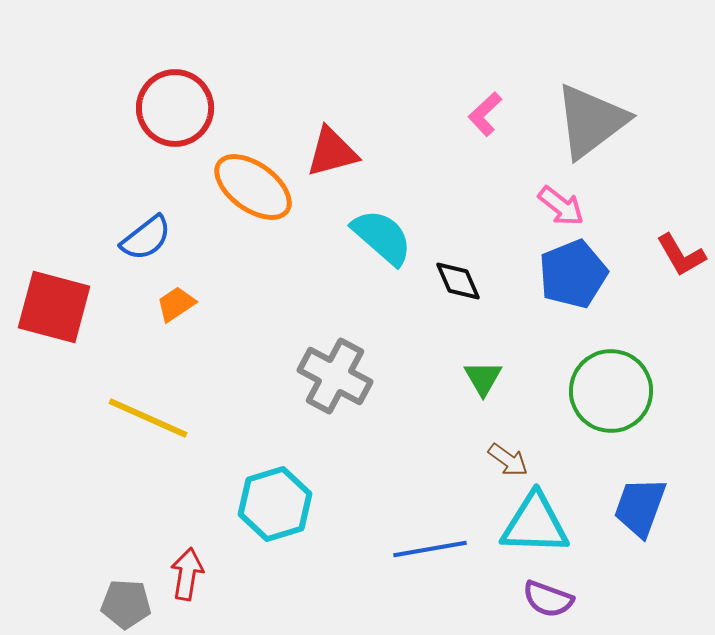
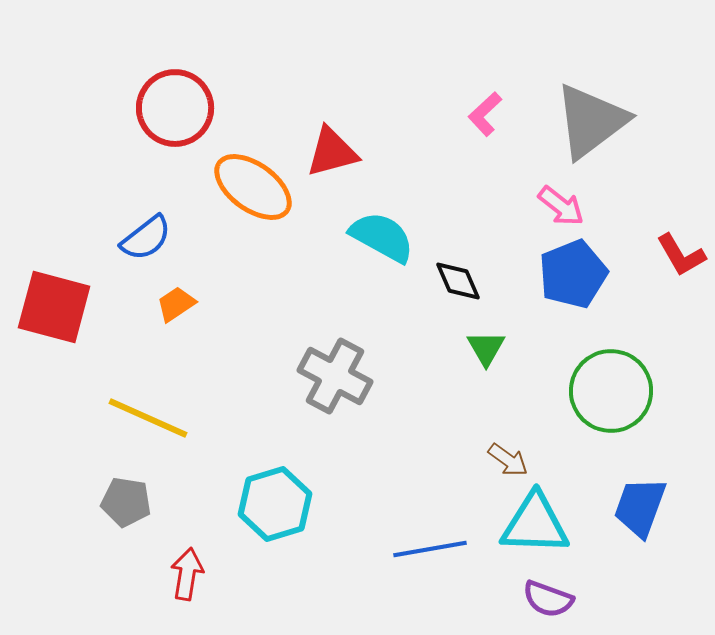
cyan semicircle: rotated 12 degrees counterclockwise
green triangle: moved 3 px right, 30 px up
gray pentagon: moved 102 px up; rotated 6 degrees clockwise
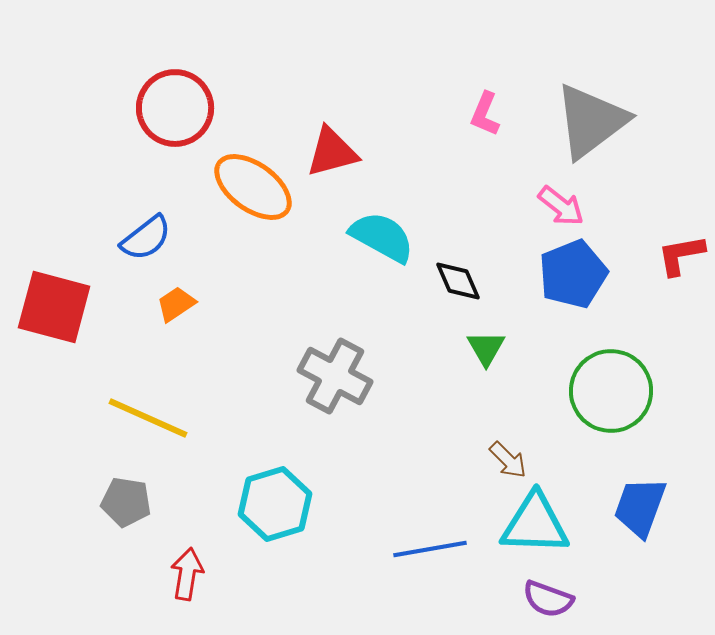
pink L-shape: rotated 24 degrees counterclockwise
red L-shape: rotated 110 degrees clockwise
brown arrow: rotated 9 degrees clockwise
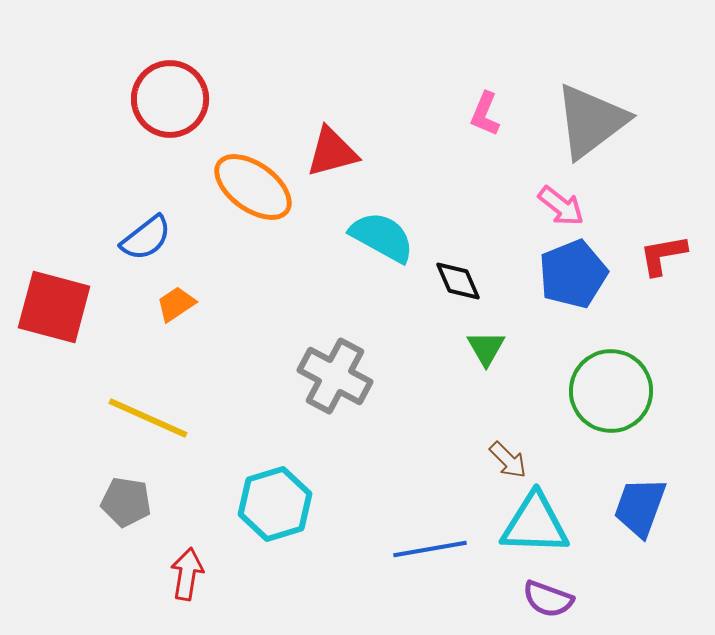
red circle: moved 5 px left, 9 px up
red L-shape: moved 18 px left
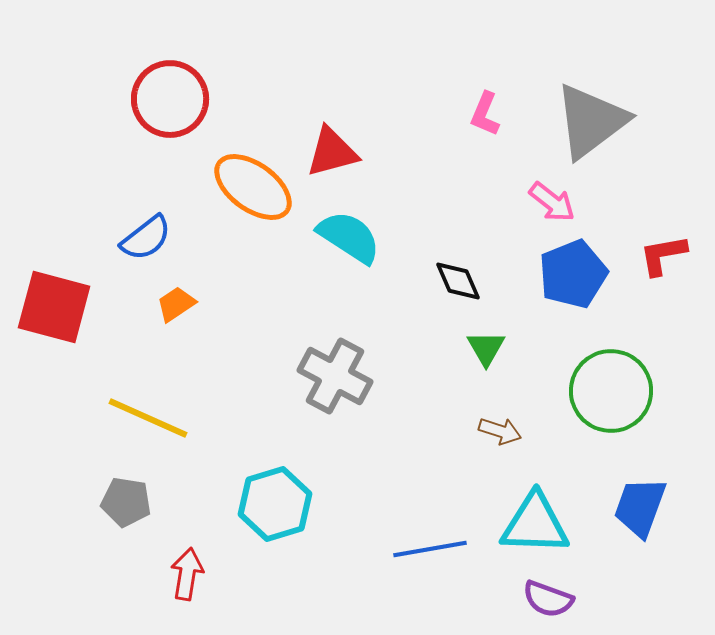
pink arrow: moved 9 px left, 4 px up
cyan semicircle: moved 33 px left; rotated 4 degrees clockwise
brown arrow: moved 8 px left, 29 px up; rotated 27 degrees counterclockwise
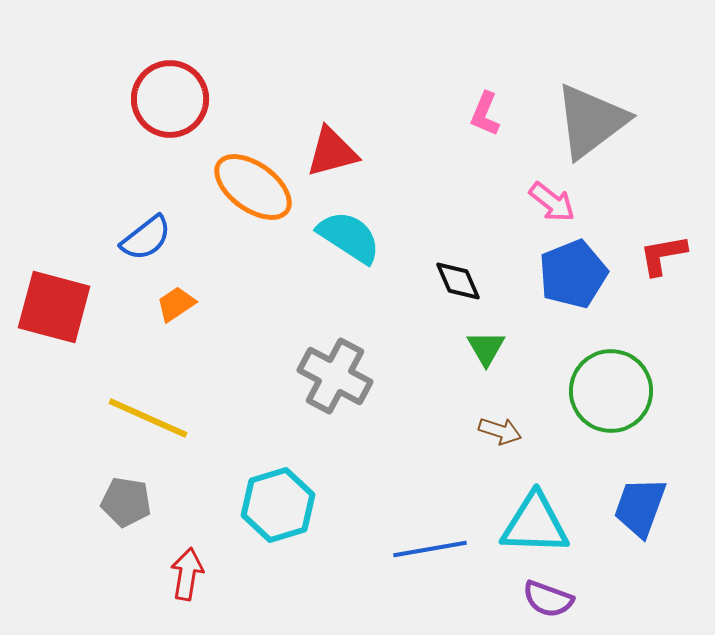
cyan hexagon: moved 3 px right, 1 px down
